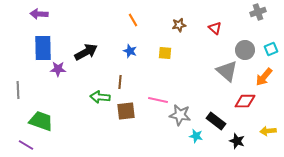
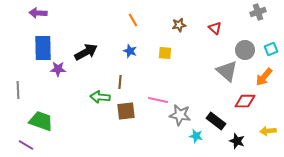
purple arrow: moved 1 px left, 1 px up
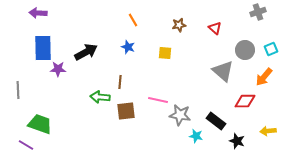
blue star: moved 2 px left, 4 px up
gray triangle: moved 4 px left
green trapezoid: moved 1 px left, 3 px down
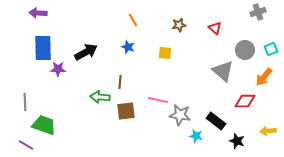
gray line: moved 7 px right, 12 px down
green trapezoid: moved 4 px right, 1 px down
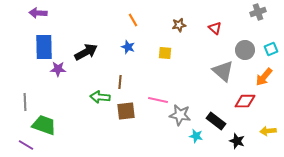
blue rectangle: moved 1 px right, 1 px up
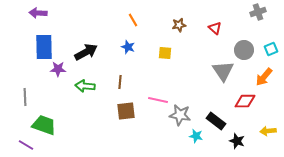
gray circle: moved 1 px left
gray triangle: rotated 15 degrees clockwise
green arrow: moved 15 px left, 11 px up
gray line: moved 5 px up
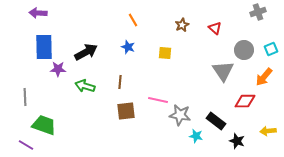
brown star: moved 3 px right; rotated 16 degrees counterclockwise
green arrow: rotated 12 degrees clockwise
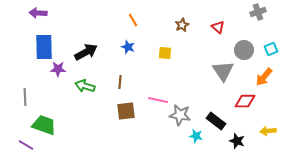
red triangle: moved 3 px right, 1 px up
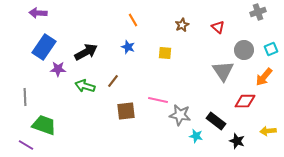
blue rectangle: rotated 35 degrees clockwise
brown line: moved 7 px left, 1 px up; rotated 32 degrees clockwise
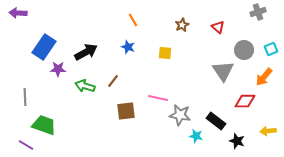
purple arrow: moved 20 px left
pink line: moved 2 px up
